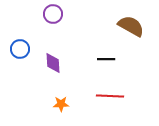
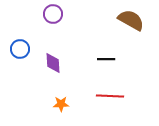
brown semicircle: moved 6 px up
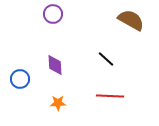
blue circle: moved 30 px down
black line: rotated 42 degrees clockwise
purple diamond: moved 2 px right, 2 px down
orange star: moved 3 px left, 1 px up
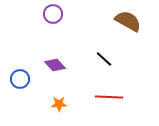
brown semicircle: moved 3 px left, 1 px down
black line: moved 2 px left
purple diamond: rotated 40 degrees counterclockwise
red line: moved 1 px left, 1 px down
orange star: moved 1 px right, 1 px down
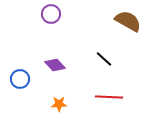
purple circle: moved 2 px left
